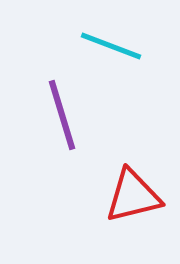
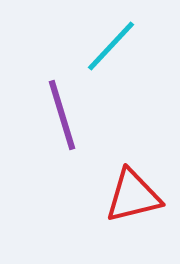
cyan line: rotated 68 degrees counterclockwise
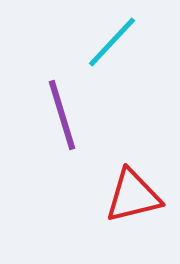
cyan line: moved 1 px right, 4 px up
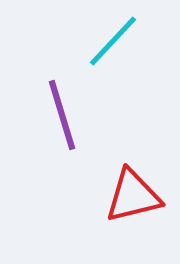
cyan line: moved 1 px right, 1 px up
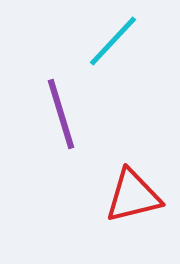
purple line: moved 1 px left, 1 px up
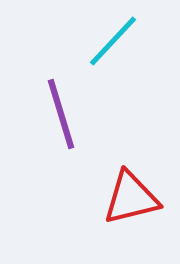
red triangle: moved 2 px left, 2 px down
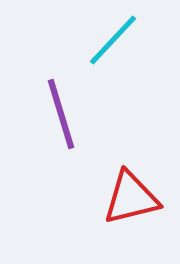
cyan line: moved 1 px up
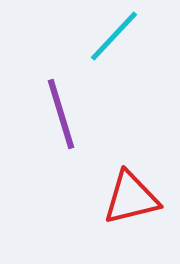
cyan line: moved 1 px right, 4 px up
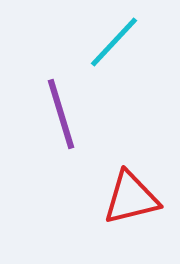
cyan line: moved 6 px down
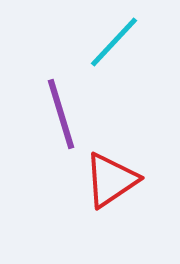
red triangle: moved 20 px left, 18 px up; rotated 20 degrees counterclockwise
